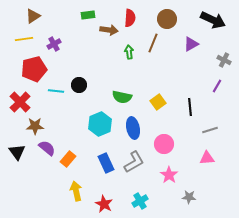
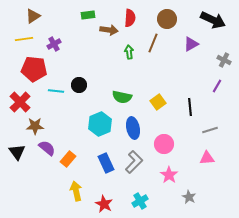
red pentagon: rotated 20 degrees clockwise
gray L-shape: rotated 15 degrees counterclockwise
gray star: rotated 24 degrees clockwise
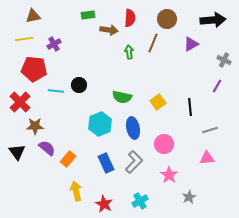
brown triangle: rotated 21 degrees clockwise
black arrow: rotated 30 degrees counterclockwise
gray star: rotated 16 degrees clockwise
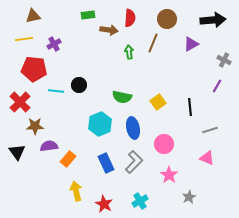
purple semicircle: moved 2 px right, 2 px up; rotated 48 degrees counterclockwise
pink triangle: rotated 28 degrees clockwise
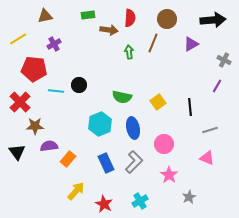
brown triangle: moved 12 px right
yellow line: moved 6 px left; rotated 24 degrees counterclockwise
yellow arrow: rotated 54 degrees clockwise
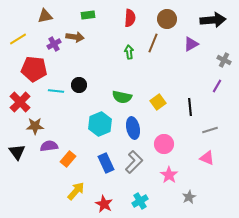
brown arrow: moved 34 px left, 7 px down
